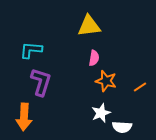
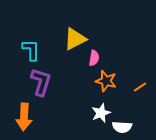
yellow triangle: moved 14 px left, 13 px down; rotated 20 degrees counterclockwise
cyan L-shape: rotated 85 degrees clockwise
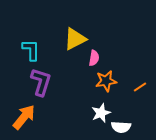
orange star: rotated 25 degrees counterclockwise
orange arrow: rotated 144 degrees counterclockwise
white semicircle: moved 1 px left
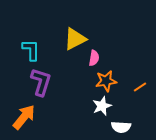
white star: moved 1 px right, 7 px up
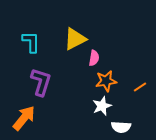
cyan L-shape: moved 8 px up
orange arrow: moved 1 px down
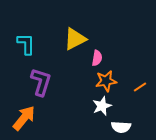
cyan L-shape: moved 5 px left, 2 px down
pink semicircle: moved 3 px right
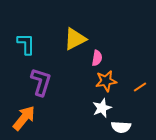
white star: moved 2 px down
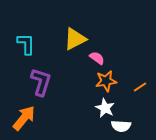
pink semicircle: rotated 63 degrees counterclockwise
white star: moved 3 px right; rotated 24 degrees counterclockwise
white semicircle: moved 1 px up
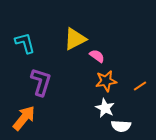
cyan L-shape: moved 1 px left, 1 px up; rotated 15 degrees counterclockwise
pink semicircle: moved 2 px up
orange line: moved 1 px up
